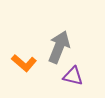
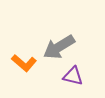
gray arrow: rotated 144 degrees counterclockwise
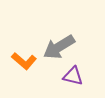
orange L-shape: moved 2 px up
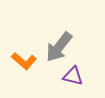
gray arrow: rotated 20 degrees counterclockwise
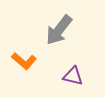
gray arrow: moved 17 px up
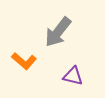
gray arrow: moved 1 px left, 2 px down
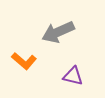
gray arrow: rotated 28 degrees clockwise
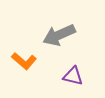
gray arrow: moved 1 px right, 3 px down
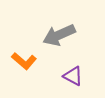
purple triangle: rotated 15 degrees clockwise
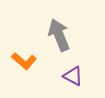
gray arrow: rotated 92 degrees clockwise
